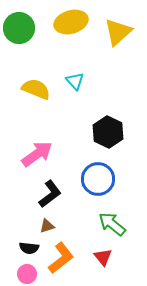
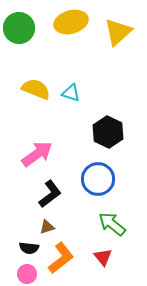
cyan triangle: moved 4 px left, 12 px down; rotated 30 degrees counterclockwise
brown triangle: moved 1 px down
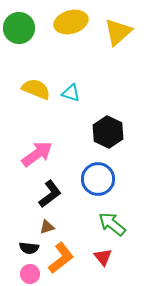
pink circle: moved 3 px right
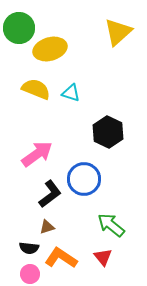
yellow ellipse: moved 21 px left, 27 px down
blue circle: moved 14 px left
green arrow: moved 1 px left, 1 px down
orange L-shape: rotated 108 degrees counterclockwise
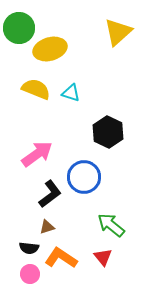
blue circle: moved 2 px up
